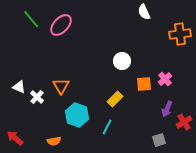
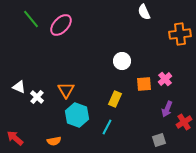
orange triangle: moved 5 px right, 4 px down
yellow rectangle: rotated 21 degrees counterclockwise
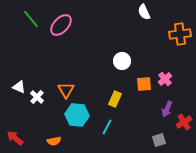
cyan hexagon: rotated 15 degrees counterclockwise
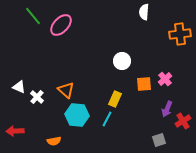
white semicircle: rotated 28 degrees clockwise
green line: moved 2 px right, 3 px up
orange triangle: rotated 18 degrees counterclockwise
red cross: moved 1 px left, 1 px up
cyan line: moved 8 px up
red arrow: moved 7 px up; rotated 42 degrees counterclockwise
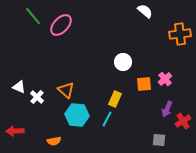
white semicircle: moved 1 px right, 1 px up; rotated 126 degrees clockwise
white circle: moved 1 px right, 1 px down
gray square: rotated 24 degrees clockwise
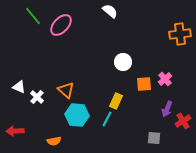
white semicircle: moved 35 px left
yellow rectangle: moved 1 px right, 2 px down
gray square: moved 5 px left, 2 px up
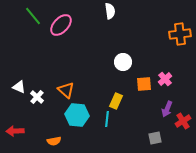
white semicircle: rotated 42 degrees clockwise
cyan line: rotated 21 degrees counterclockwise
gray square: moved 1 px right; rotated 16 degrees counterclockwise
